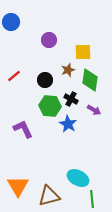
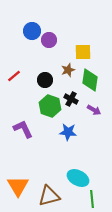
blue circle: moved 21 px right, 9 px down
green hexagon: rotated 15 degrees clockwise
blue star: moved 8 px down; rotated 24 degrees counterclockwise
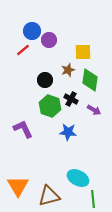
red line: moved 9 px right, 26 px up
green line: moved 1 px right
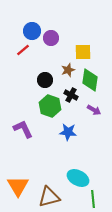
purple circle: moved 2 px right, 2 px up
black cross: moved 4 px up
brown triangle: moved 1 px down
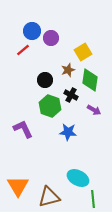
yellow square: rotated 30 degrees counterclockwise
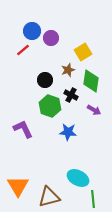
green diamond: moved 1 px right, 1 px down
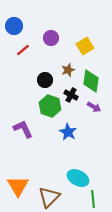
blue circle: moved 18 px left, 5 px up
yellow square: moved 2 px right, 6 px up
purple arrow: moved 3 px up
blue star: rotated 24 degrees clockwise
brown triangle: rotated 30 degrees counterclockwise
